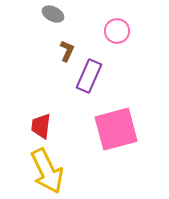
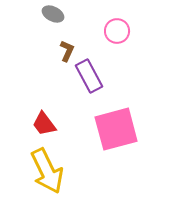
purple rectangle: rotated 52 degrees counterclockwise
red trapezoid: moved 3 px right, 2 px up; rotated 44 degrees counterclockwise
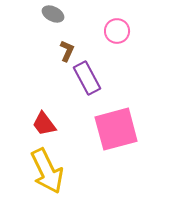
purple rectangle: moved 2 px left, 2 px down
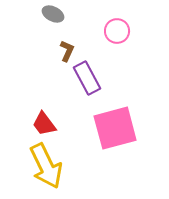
pink square: moved 1 px left, 1 px up
yellow arrow: moved 1 px left, 5 px up
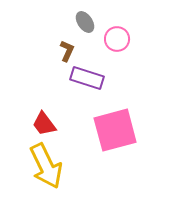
gray ellipse: moved 32 px right, 8 px down; rotated 30 degrees clockwise
pink circle: moved 8 px down
purple rectangle: rotated 44 degrees counterclockwise
pink square: moved 2 px down
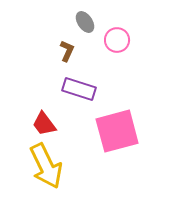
pink circle: moved 1 px down
purple rectangle: moved 8 px left, 11 px down
pink square: moved 2 px right, 1 px down
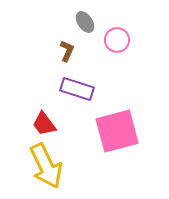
purple rectangle: moved 2 px left
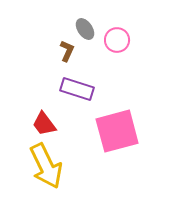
gray ellipse: moved 7 px down
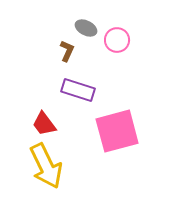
gray ellipse: moved 1 px right, 1 px up; rotated 30 degrees counterclockwise
purple rectangle: moved 1 px right, 1 px down
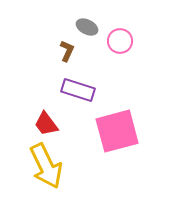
gray ellipse: moved 1 px right, 1 px up
pink circle: moved 3 px right, 1 px down
red trapezoid: moved 2 px right
